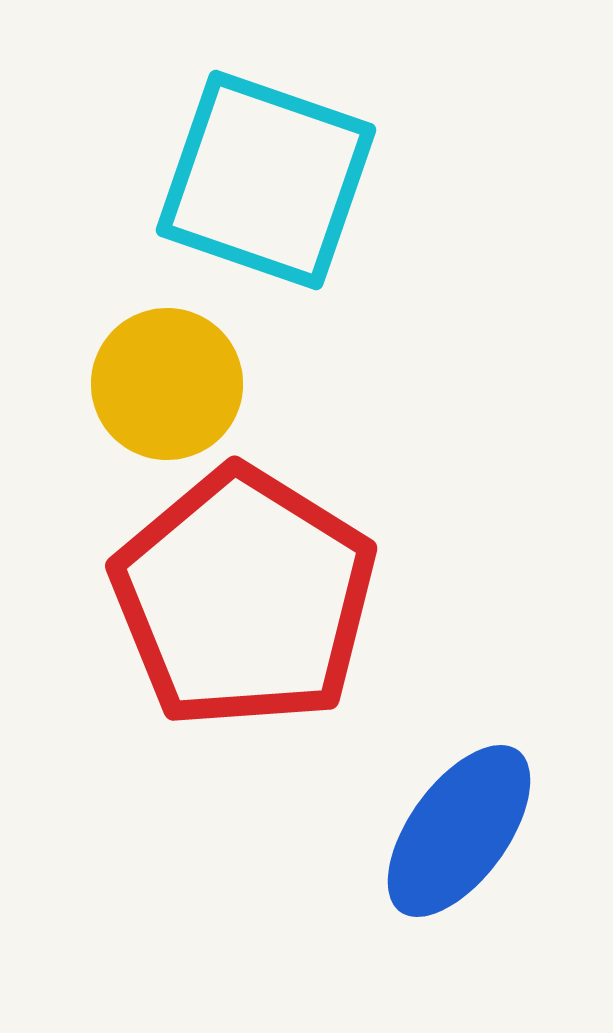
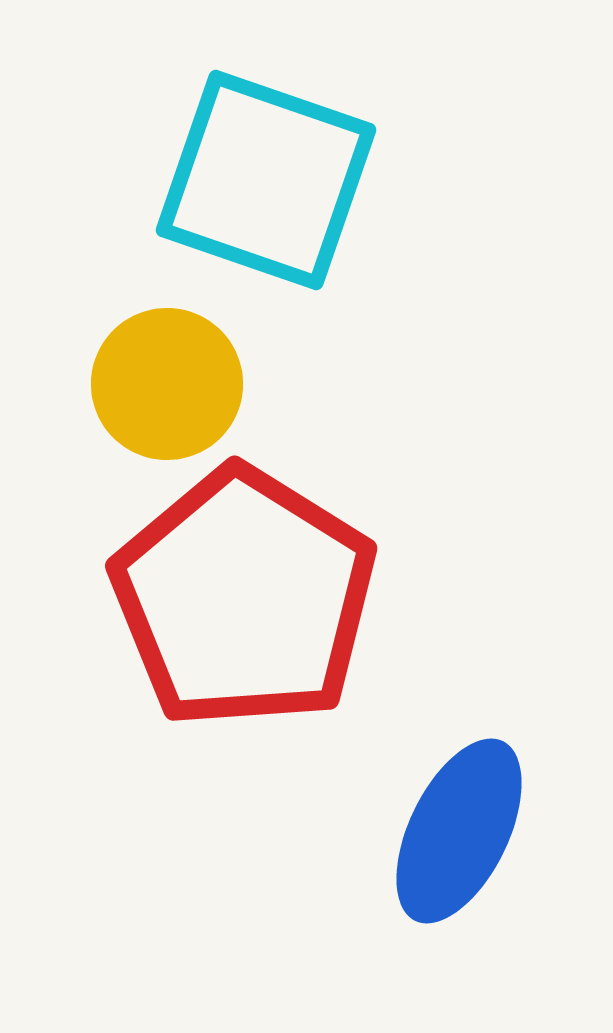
blue ellipse: rotated 10 degrees counterclockwise
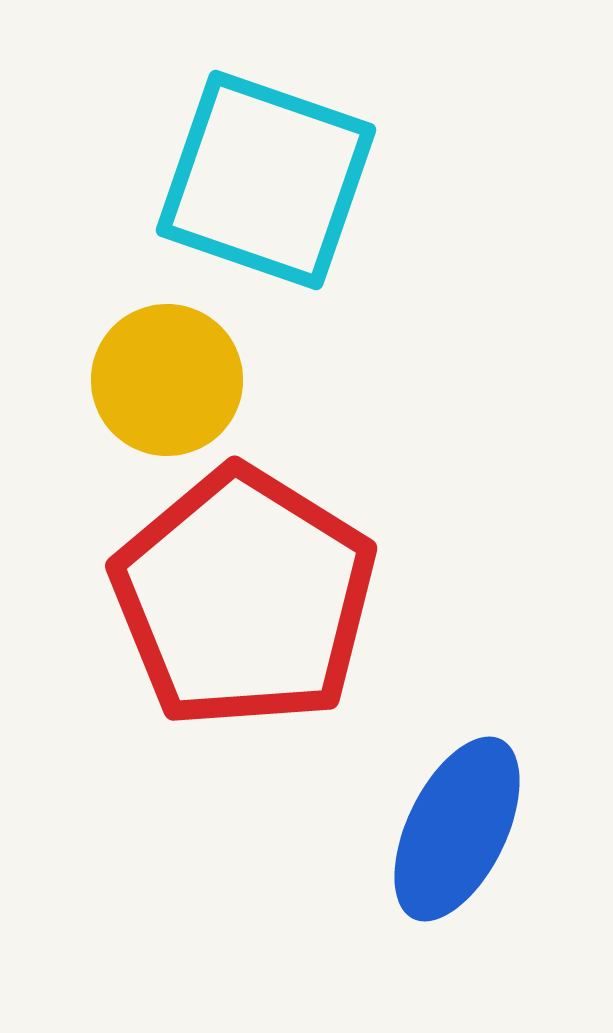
yellow circle: moved 4 px up
blue ellipse: moved 2 px left, 2 px up
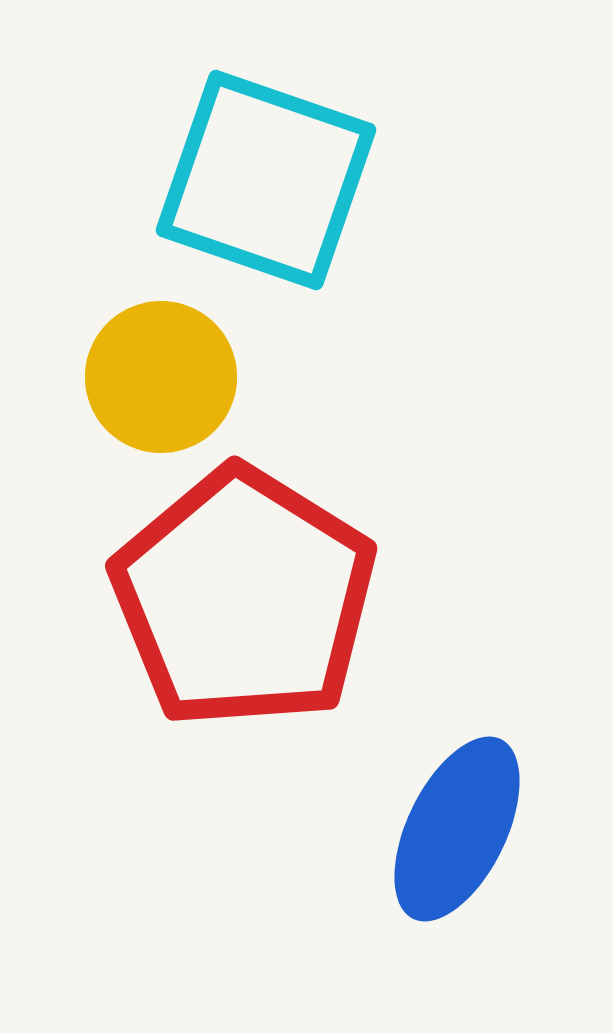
yellow circle: moved 6 px left, 3 px up
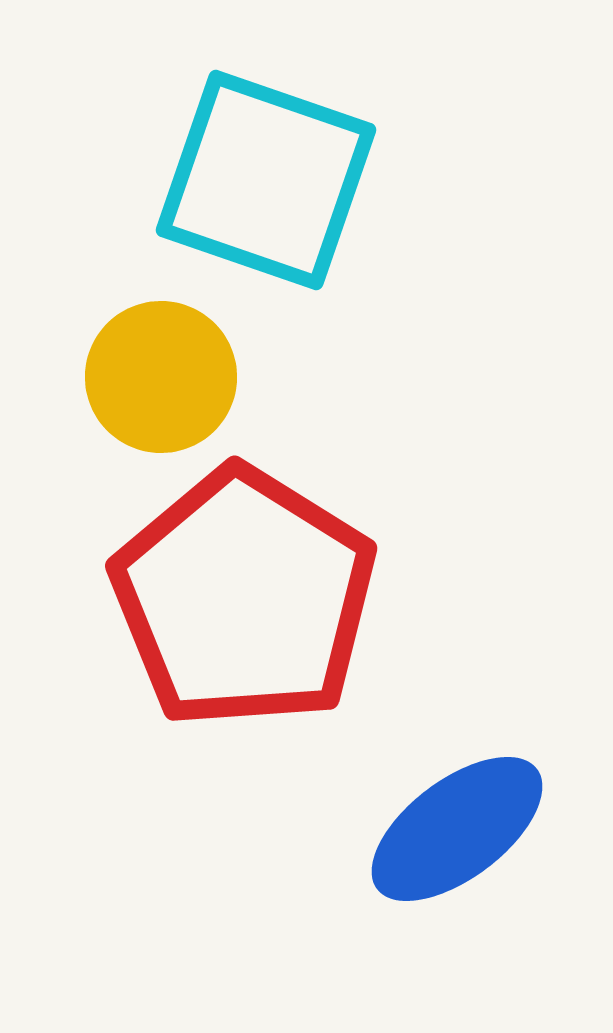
blue ellipse: rotated 27 degrees clockwise
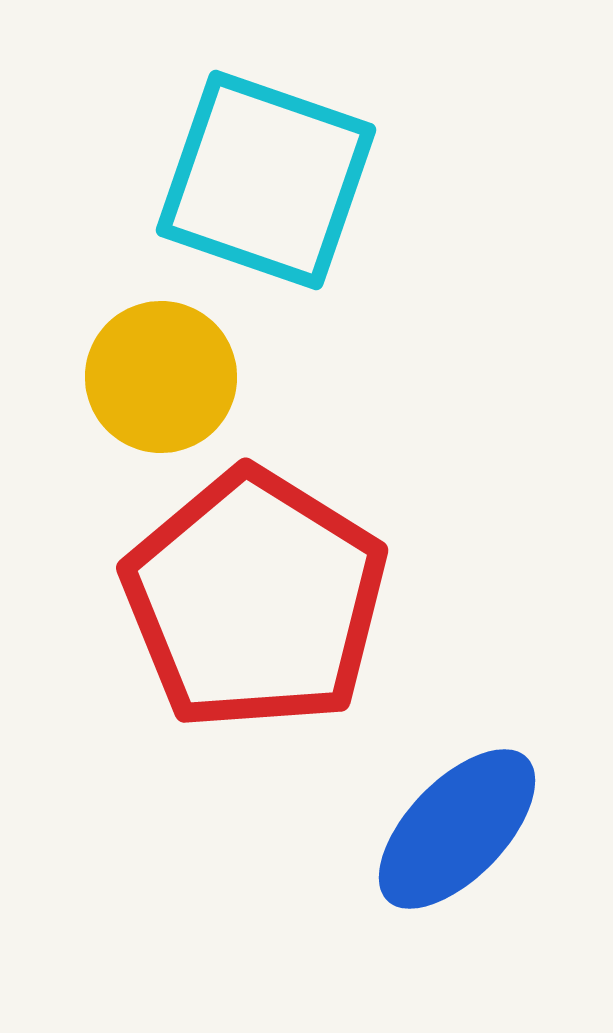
red pentagon: moved 11 px right, 2 px down
blue ellipse: rotated 9 degrees counterclockwise
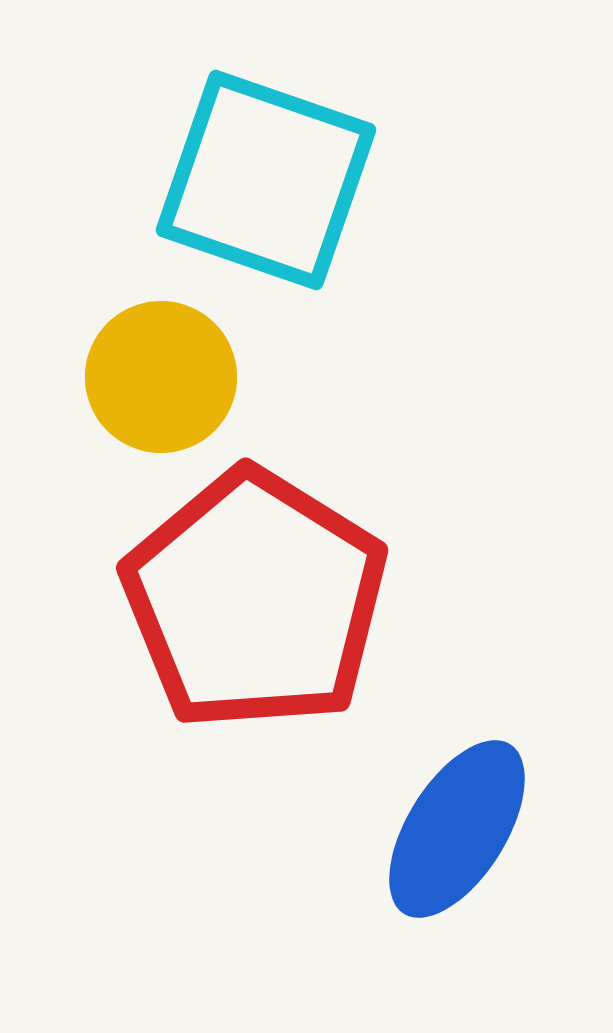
blue ellipse: rotated 12 degrees counterclockwise
